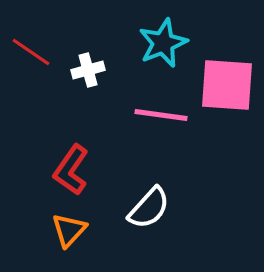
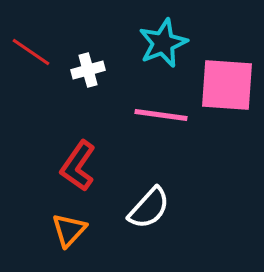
red L-shape: moved 7 px right, 4 px up
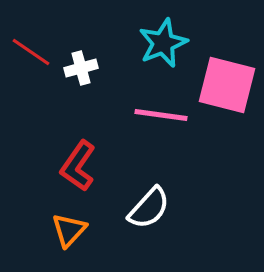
white cross: moved 7 px left, 2 px up
pink square: rotated 10 degrees clockwise
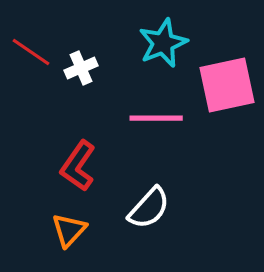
white cross: rotated 8 degrees counterclockwise
pink square: rotated 26 degrees counterclockwise
pink line: moved 5 px left, 3 px down; rotated 8 degrees counterclockwise
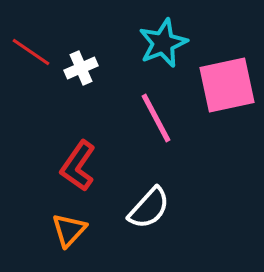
pink line: rotated 62 degrees clockwise
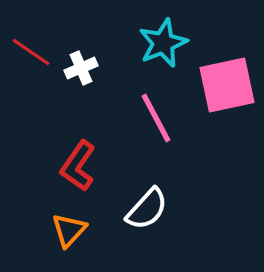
white semicircle: moved 2 px left, 1 px down
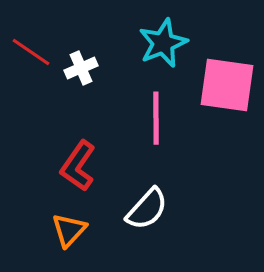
pink square: rotated 20 degrees clockwise
pink line: rotated 28 degrees clockwise
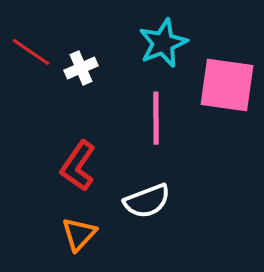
white semicircle: moved 8 px up; rotated 27 degrees clockwise
orange triangle: moved 10 px right, 4 px down
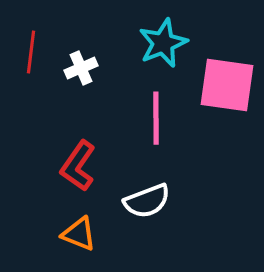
red line: rotated 63 degrees clockwise
orange triangle: rotated 51 degrees counterclockwise
